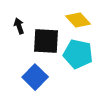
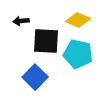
yellow diamond: rotated 25 degrees counterclockwise
black arrow: moved 2 px right, 5 px up; rotated 77 degrees counterclockwise
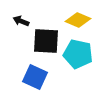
black arrow: rotated 28 degrees clockwise
blue square: rotated 20 degrees counterclockwise
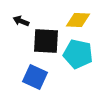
yellow diamond: rotated 20 degrees counterclockwise
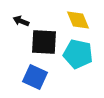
yellow diamond: rotated 65 degrees clockwise
black square: moved 2 px left, 1 px down
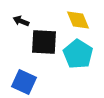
cyan pentagon: rotated 20 degrees clockwise
blue square: moved 11 px left, 5 px down
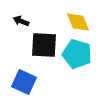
yellow diamond: moved 2 px down
black square: moved 3 px down
cyan pentagon: moved 1 px left; rotated 16 degrees counterclockwise
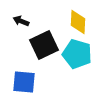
yellow diamond: rotated 25 degrees clockwise
black square: rotated 28 degrees counterclockwise
blue square: rotated 20 degrees counterclockwise
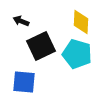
yellow diamond: moved 3 px right
black square: moved 3 px left, 1 px down
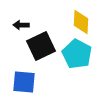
black arrow: moved 4 px down; rotated 21 degrees counterclockwise
cyan pentagon: rotated 12 degrees clockwise
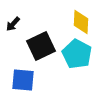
black arrow: moved 8 px left, 1 px up; rotated 49 degrees counterclockwise
blue square: moved 1 px left, 2 px up
